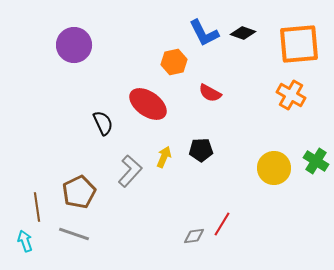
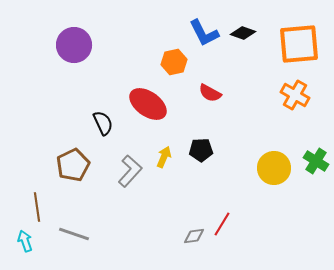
orange cross: moved 4 px right
brown pentagon: moved 6 px left, 27 px up
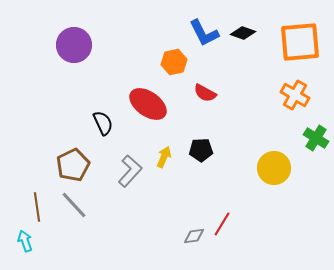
orange square: moved 1 px right, 2 px up
red semicircle: moved 5 px left
green cross: moved 23 px up
gray line: moved 29 px up; rotated 28 degrees clockwise
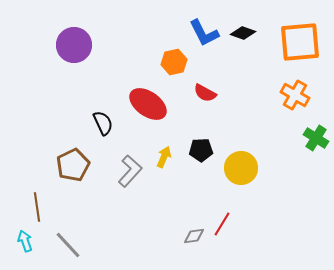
yellow circle: moved 33 px left
gray line: moved 6 px left, 40 px down
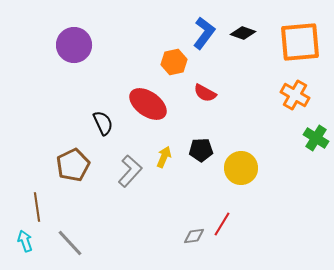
blue L-shape: rotated 116 degrees counterclockwise
gray line: moved 2 px right, 2 px up
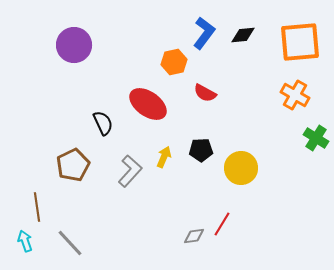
black diamond: moved 2 px down; rotated 25 degrees counterclockwise
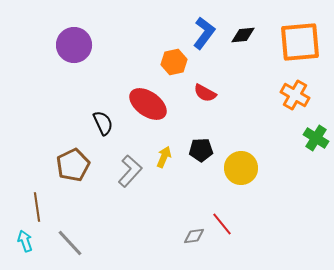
red line: rotated 70 degrees counterclockwise
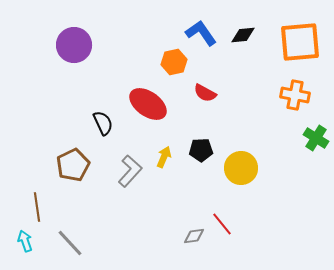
blue L-shape: moved 3 px left; rotated 72 degrees counterclockwise
orange cross: rotated 20 degrees counterclockwise
